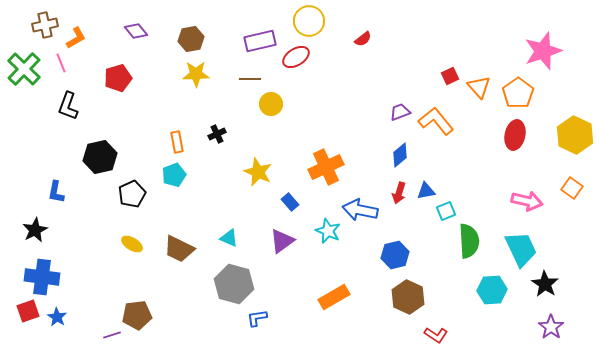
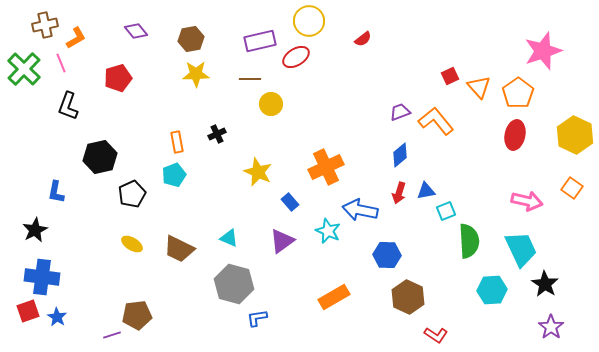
blue hexagon at (395, 255): moved 8 px left; rotated 16 degrees clockwise
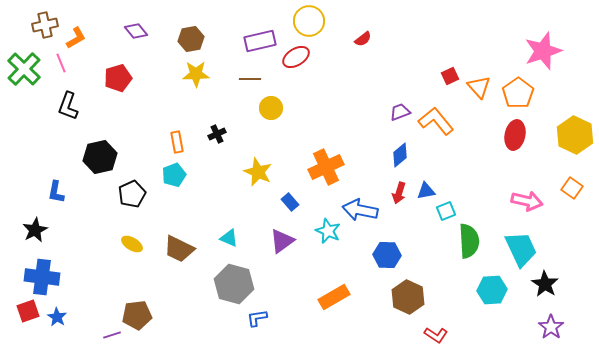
yellow circle at (271, 104): moved 4 px down
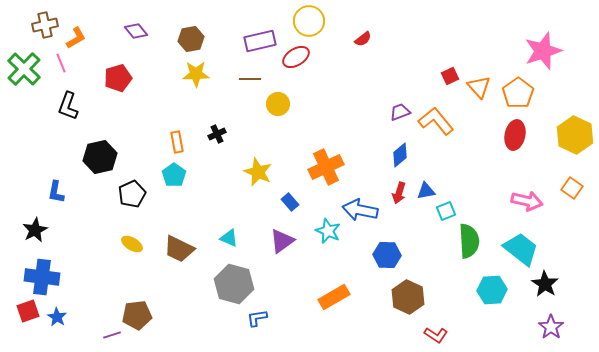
yellow circle at (271, 108): moved 7 px right, 4 px up
cyan pentagon at (174, 175): rotated 15 degrees counterclockwise
cyan trapezoid at (521, 249): rotated 27 degrees counterclockwise
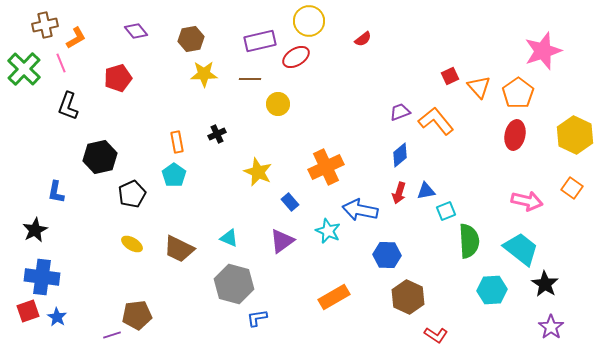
yellow star at (196, 74): moved 8 px right
